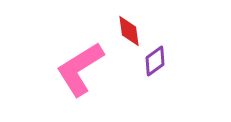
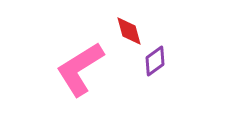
red diamond: rotated 8 degrees counterclockwise
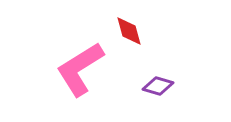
purple diamond: moved 3 px right, 25 px down; rotated 52 degrees clockwise
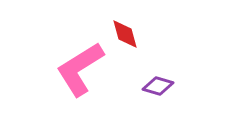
red diamond: moved 4 px left, 3 px down
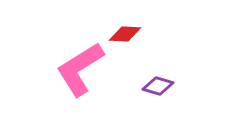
red diamond: rotated 72 degrees counterclockwise
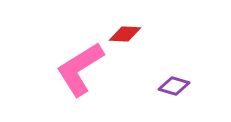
purple diamond: moved 16 px right
